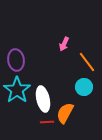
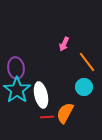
purple ellipse: moved 8 px down
white ellipse: moved 2 px left, 4 px up
red line: moved 5 px up
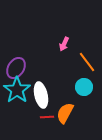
purple ellipse: rotated 40 degrees clockwise
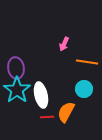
orange line: rotated 45 degrees counterclockwise
purple ellipse: rotated 40 degrees counterclockwise
cyan circle: moved 2 px down
orange semicircle: moved 1 px right, 1 px up
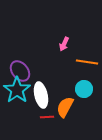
purple ellipse: moved 4 px right, 3 px down; rotated 30 degrees counterclockwise
orange semicircle: moved 1 px left, 5 px up
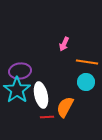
purple ellipse: rotated 60 degrees counterclockwise
cyan circle: moved 2 px right, 7 px up
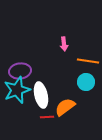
pink arrow: rotated 32 degrees counterclockwise
orange line: moved 1 px right, 1 px up
cyan star: rotated 16 degrees clockwise
orange semicircle: rotated 25 degrees clockwise
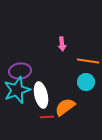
pink arrow: moved 2 px left
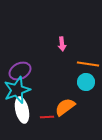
orange line: moved 3 px down
purple ellipse: rotated 20 degrees counterclockwise
white ellipse: moved 19 px left, 15 px down
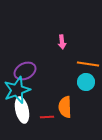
pink arrow: moved 2 px up
purple ellipse: moved 5 px right
orange semicircle: rotated 55 degrees counterclockwise
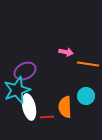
pink arrow: moved 4 px right, 10 px down; rotated 72 degrees counterclockwise
cyan circle: moved 14 px down
white ellipse: moved 7 px right, 3 px up
